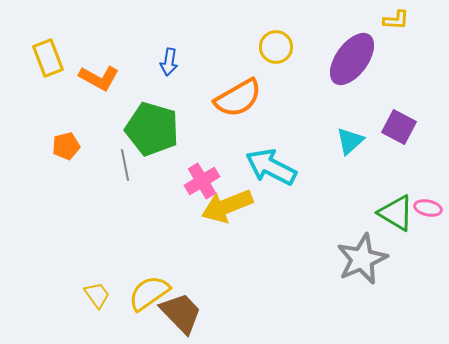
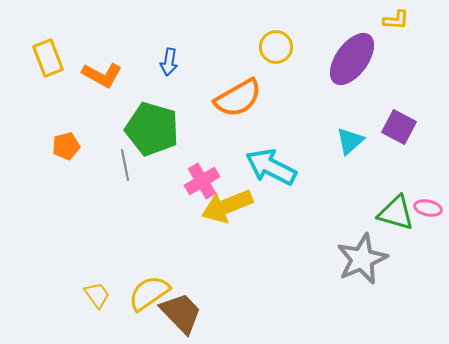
orange L-shape: moved 3 px right, 3 px up
green triangle: rotated 15 degrees counterclockwise
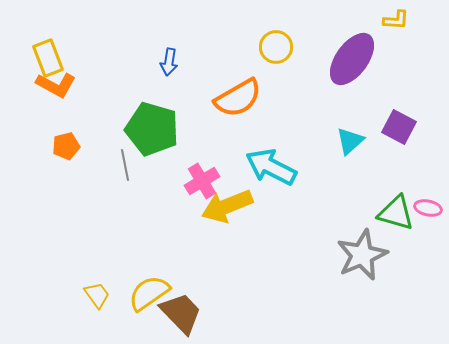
orange L-shape: moved 46 px left, 10 px down
gray star: moved 4 px up
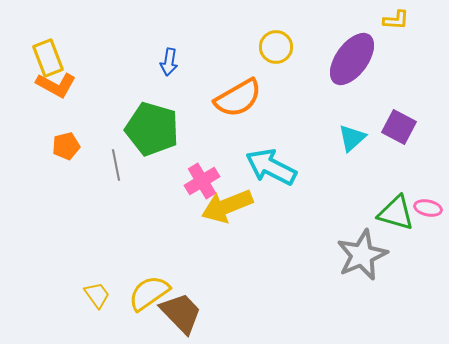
cyan triangle: moved 2 px right, 3 px up
gray line: moved 9 px left
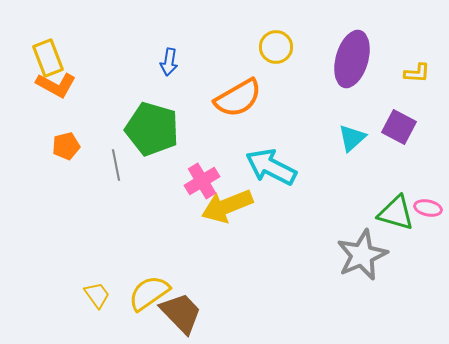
yellow L-shape: moved 21 px right, 53 px down
purple ellipse: rotated 20 degrees counterclockwise
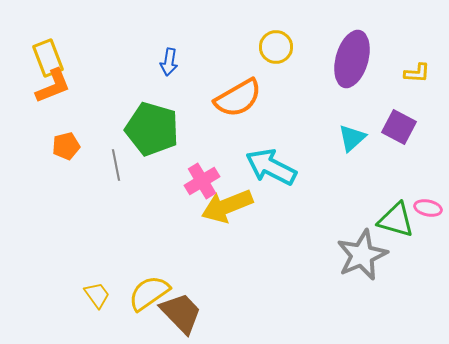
orange L-shape: moved 3 px left, 1 px down; rotated 51 degrees counterclockwise
green triangle: moved 7 px down
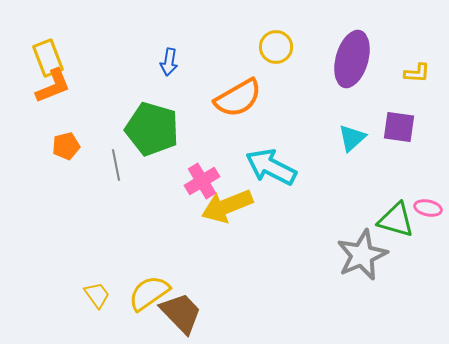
purple square: rotated 20 degrees counterclockwise
